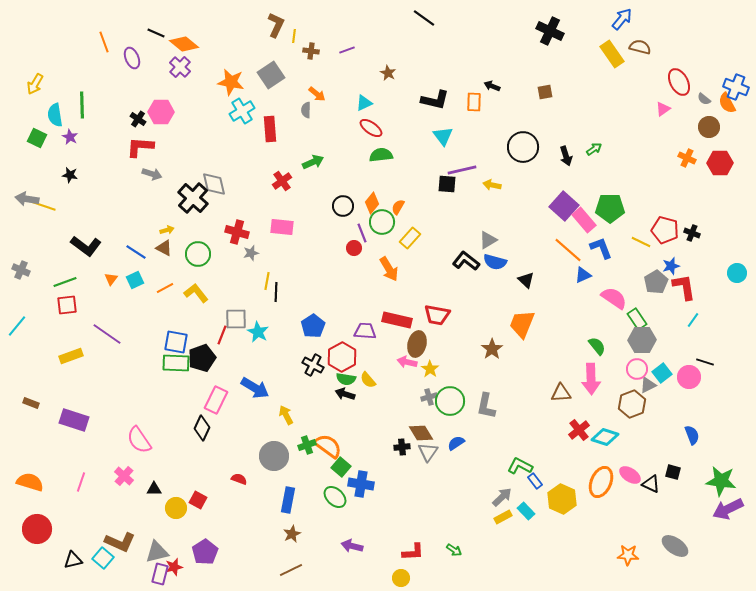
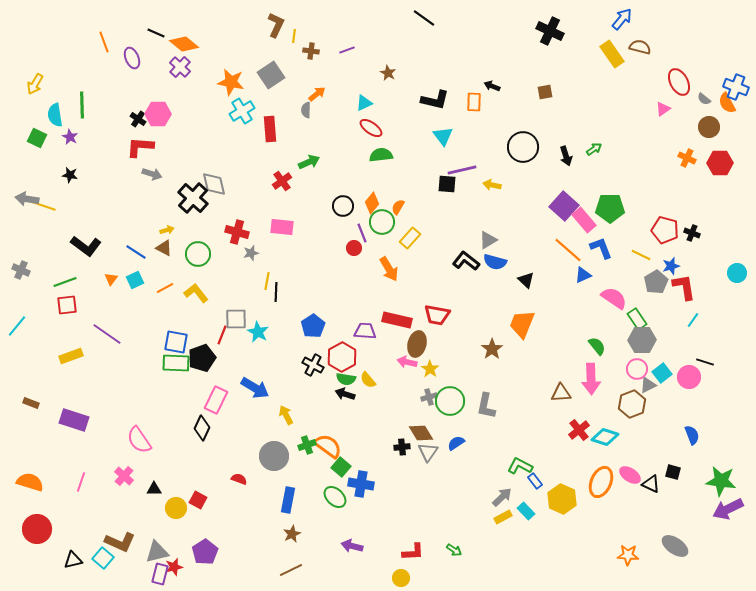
orange arrow at (317, 94): rotated 78 degrees counterclockwise
pink hexagon at (161, 112): moved 3 px left, 2 px down
green arrow at (313, 162): moved 4 px left
yellow line at (641, 242): moved 13 px down
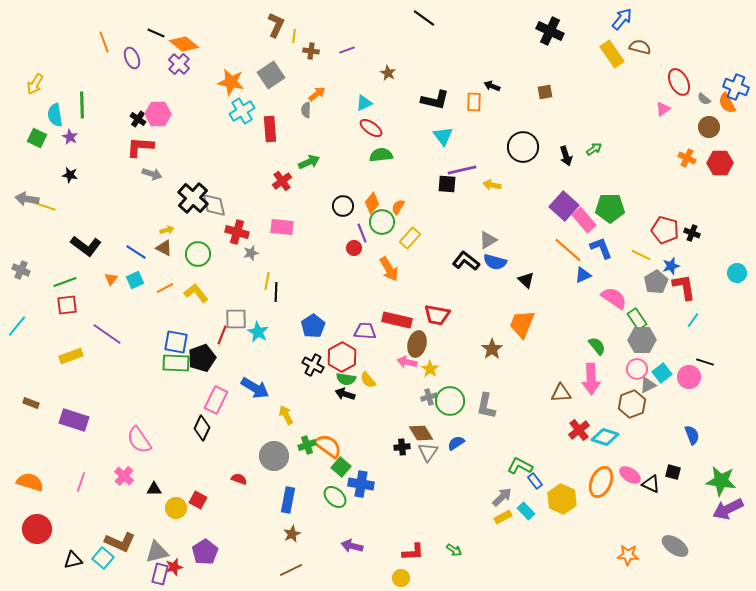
purple cross at (180, 67): moved 1 px left, 3 px up
gray diamond at (214, 184): moved 21 px down
